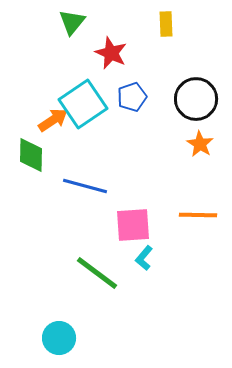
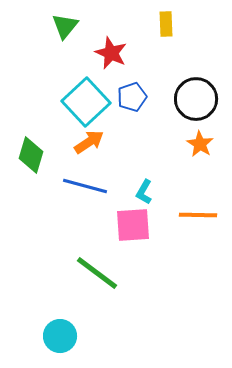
green triangle: moved 7 px left, 4 px down
cyan square: moved 3 px right, 2 px up; rotated 9 degrees counterclockwise
orange arrow: moved 36 px right, 22 px down
green diamond: rotated 15 degrees clockwise
cyan L-shape: moved 66 px up; rotated 10 degrees counterclockwise
cyan circle: moved 1 px right, 2 px up
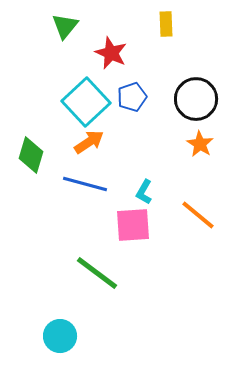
blue line: moved 2 px up
orange line: rotated 39 degrees clockwise
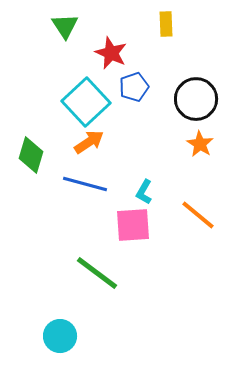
green triangle: rotated 12 degrees counterclockwise
blue pentagon: moved 2 px right, 10 px up
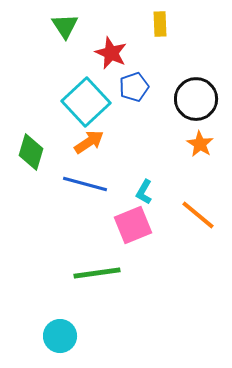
yellow rectangle: moved 6 px left
green diamond: moved 3 px up
pink square: rotated 18 degrees counterclockwise
green line: rotated 45 degrees counterclockwise
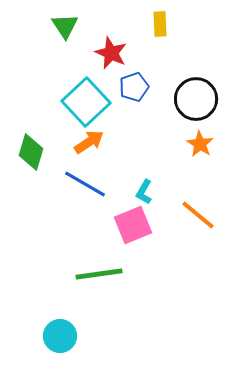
blue line: rotated 15 degrees clockwise
green line: moved 2 px right, 1 px down
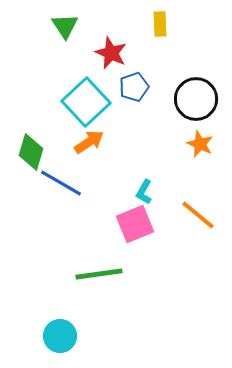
orange star: rotated 8 degrees counterclockwise
blue line: moved 24 px left, 1 px up
pink square: moved 2 px right, 1 px up
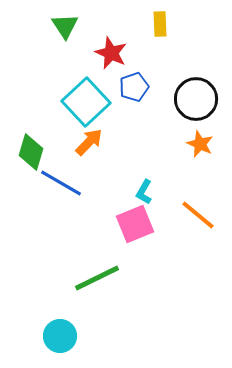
orange arrow: rotated 12 degrees counterclockwise
green line: moved 2 px left, 4 px down; rotated 18 degrees counterclockwise
